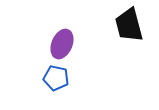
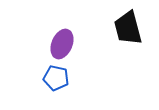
black trapezoid: moved 1 px left, 3 px down
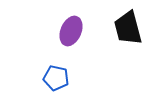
purple ellipse: moved 9 px right, 13 px up
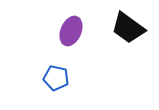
black trapezoid: rotated 39 degrees counterclockwise
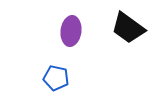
purple ellipse: rotated 16 degrees counterclockwise
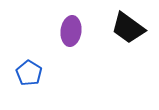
blue pentagon: moved 27 px left, 5 px up; rotated 20 degrees clockwise
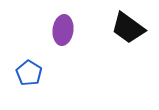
purple ellipse: moved 8 px left, 1 px up
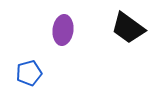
blue pentagon: rotated 25 degrees clockwise
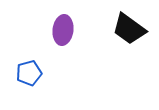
black trapezoid: moved 1 px right, 1 px down
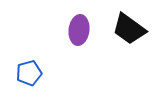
purple ellipse: moved 16 px right
